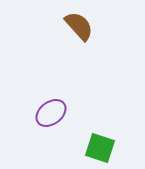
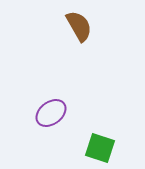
brown semicircle: rotated 12 degrees clockwise
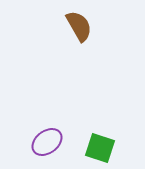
purple ellipse: moved 4 px left, 29 px down
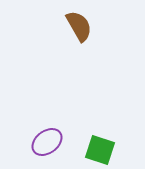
green square: moved 2 px down
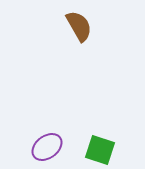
purple ellipse: moved 5 px down
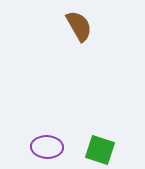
purple ellipse: rotated 40 degrees clockwise
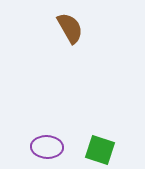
brown semicircle: moved 9 px left, 2 px down
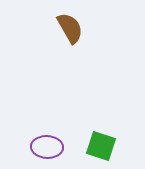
green square: moved 1 px right, 4 px up
